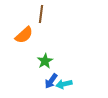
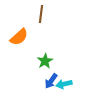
orange semicircle: moved 5 px left, 2 px down
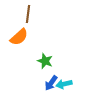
brown line: moved 13 px left
green star: rotated 21 degrees counterclockwise
blue arrow: moved 2 px down
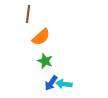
orange semicircle: moved 22 px right
cyan arrow: rotated 21 degrees clockwise
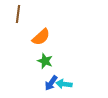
brown line: moved 10 px left
